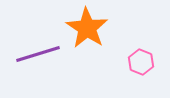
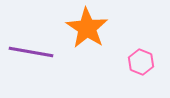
purple line: moved 7 px left, 2 px up; rotated 27 degrees clockwise
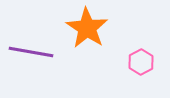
pink hexagon: rotated 10 degrees clockwise
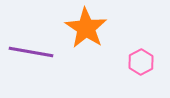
orange star: moved 1 px left
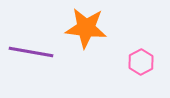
orange star: rotated 27 degrees counterclockwise
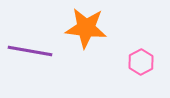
purple line: moved 1 px left, 1 px up
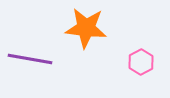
purple line: moved 8 px down
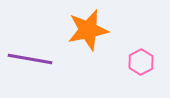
orange star: moved 2 px right, 2 px down; rotated 18 degrees counterclockwise
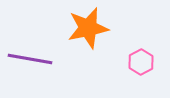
orange star: moved 2 px up
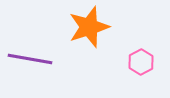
orange star: moved 1 px right, 1 px up; rotated 6 degrees counterclockwise
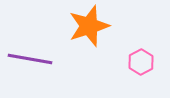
orange star: moved 1 px up
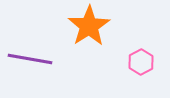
orange star: rotated 15 degrees counterclockwise
